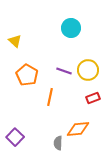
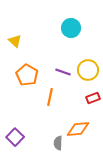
purple line: moved 1 px left, 1 px down
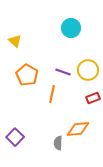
orange line: moved 2 px right, 3 px up
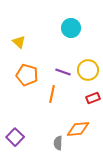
yellow triangle: moved 4 px right, 1 px down
orange pentagon: rotated 15 degrees counterclockwise
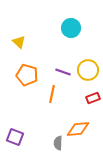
purple square: rotated 24 degrees counterclockwise
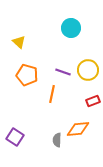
red rectangle: moved 3 px down
purple square: rotated 12 degrees clockwise
gray semicircle: moved 1 px left, 3 px up
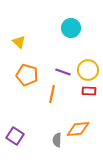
red rectangle: moved 4 px left, 10 px up; rotated 24 degrees clockwise
purple square: moved 1 px up
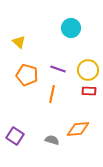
purple line: moved 5 px left, 3 px up
gray semicircle: moved 5 px left; rotated 104 degrees clockwise
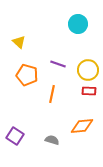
cyan circle: moved 7 px right, 4 px up
purple line: moved 5 px up
orange diamond: moved 4 px right, 3 px up
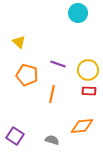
cyan circle: moved 11 px up
